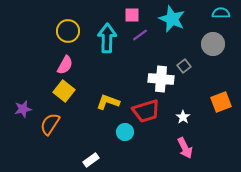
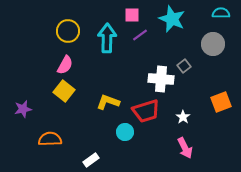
orange semicircle: moved 15 px down; rotated 55 degrees clockwise
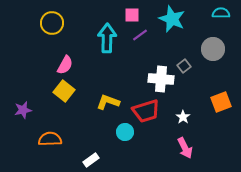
yellow circle: moved 16 px left, 8 px up
gray circle: moved 5 px down
purple star: moved 1 px down
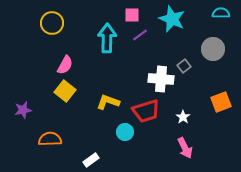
yellow square: moved 1 px right
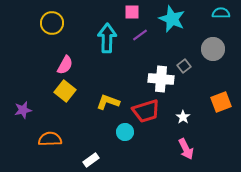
pink square: moved 3 px up
pink arrow: moved 1 px right, 1 px down
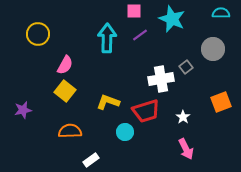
pink square: moved 2 px right, 1 px up
yellow circle: moved 14 px left, 11 px down
gray square: moved 2 px right, 1 px down
white cross: rotated 15 degrees counterclockwise
orange semicircle: moved 20 px right, 8 px up
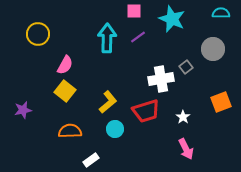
purple line: moved 2 px left, 2 px down
yellow L-shape: rotated 120 degrees clockwise
cyan circle: moved 10 px left, 3 px up
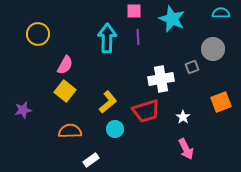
purple line: rotated 56 degrees counterclockwise
gray square: moved 6 px right; rotated 16 degrees clockwise
